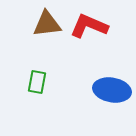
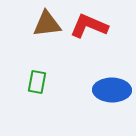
blue ellipse: rotated 9 degrees counterclockwise
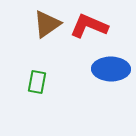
brown triangle: rotated 28 degrees counterclockwise
blue ellipse: moved 1 px left, 21 px up
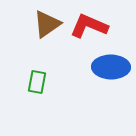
blue ellipse: moved 2 px up
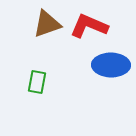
brown triangle: rotated 16 degrees clockwise
blue ellipse: moved 2 px up
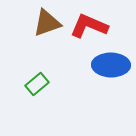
brown triangle: moved 1 px up
green rectangle: moved 2 px down; rotated 40 degrees clockwise
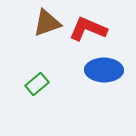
red L-shape: moved 1 px left, 3 px down
blue ellipse: moved 7 px left, 5 px down
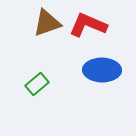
red L-shape: moved 4 px up
blue ellipse: moved 2 px left
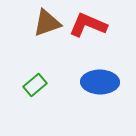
blue ellipse: moved 2 px left, 12 px down
green rectangle: moved 2 px left, 1 px down
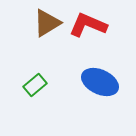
brown triangle: rotated 12 degrees counterclockwise
blue ellipse: rotated 24 degrees clockwise
